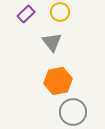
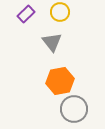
orange hexagon: moved 2 px right
gray circle: moved 1 px right, 3 px up
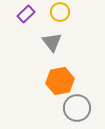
gray circle: moved 3 px right, 1 px up
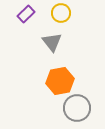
yellow circle: moved 1 px right, 1 px down
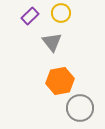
purple rectangle: moved 4 px right, 2 px down
gray circle: moved 3 px right
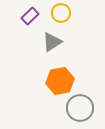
gray triangle: rotated 35 degrees clockwise
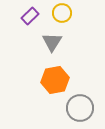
yellow circle: moved 1 px right
gray triangle: rotated 25 degrees counterclockwise
orange hexagon: moved 5 px left, 1 px up
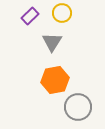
gray circle: moved 2 px left, 1 px up
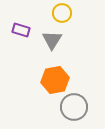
purple rectangle: moved 9 px left, 14 px down; rotated 60 degrees clockwise
gray triangle: moved 2 px up
gray circle: moved 4 px left
